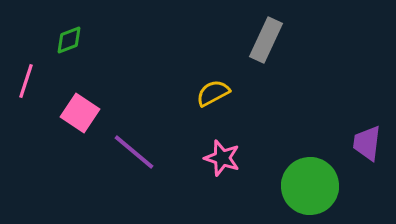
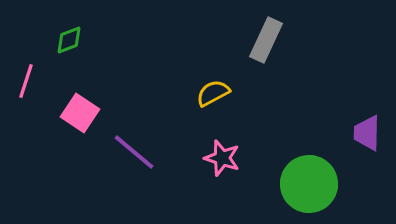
purple trapezoid: moved 10 px up; rotated 6 degrees counterclockwise
green circle: moved 1 px left, 2 px up
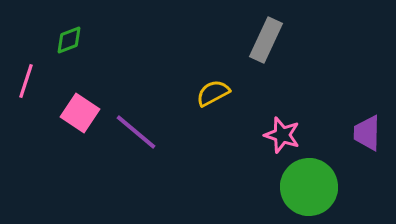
purple line: moved 2 px right, 20 px up
pink star: moved 60 px right, 23 px up
green circle: moved 3 px down
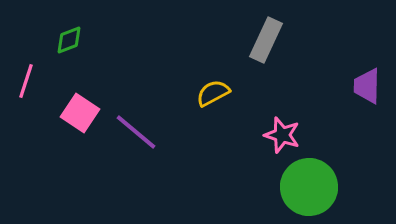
purple trapezoid: moved 47 px up
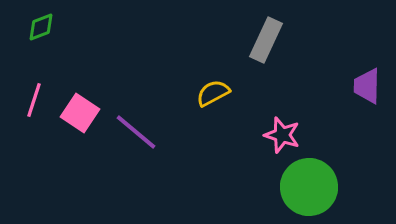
green diamond: moved 28 px left, 13 px up
pink line: moved 8 px right, 19 px down
